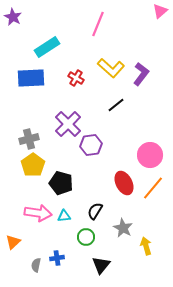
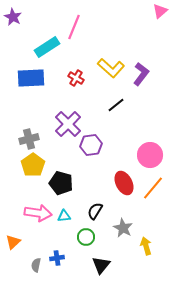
pink line: moved 24 px left, 3 px down
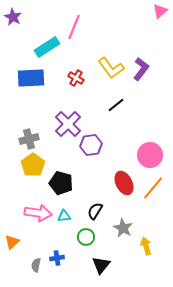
yellow L-shape: rotated 12 degrees clockwise
purple L-shape: moved 5 px up
orange triangle: moved 1 px left
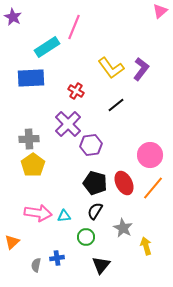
red cross: moved 13 px down
gray cross: rotated 12 degrees clockwise
black pentagon: moved 34 px right
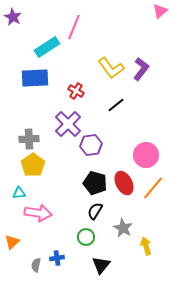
blue rectangle: moved 4 px right
pink circle: moved 4 px left
cyan triangle: moved 45 px left, 23 px up
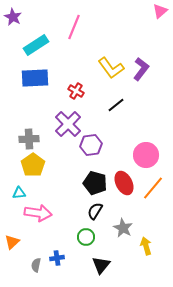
cyan rectangle: moved 11 px left, 2 px up
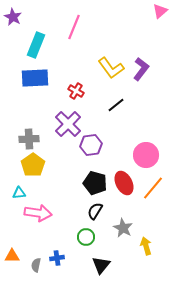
cyan rectangle: rotated 35 degrees counterclockwise
orange triangle: moved 14 px down; rotated 42 degrees clockwise
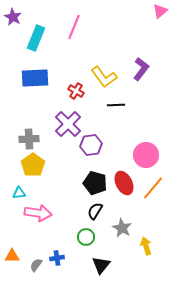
cyan rectangle: moved 7 px up
yellow L-shape: moved 7 px left, 9 px down
black line: rotated 36 degrees clockwise
gray star: moved 1 px left
gray semicircle: rotated 24 degrees clockwise
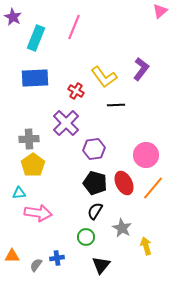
purple cross: moved 2 px left, 1 px up
purple hexagon: moved 3 px right, 4 px down
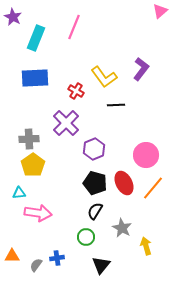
purple hexagon: rotated 15 degrees counterclockwise
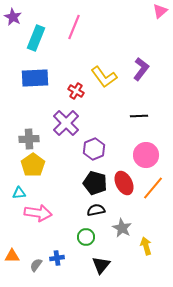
black line: moved 23 px right, 11 px down
black semicircle: moved 1 px right, 1 px up; rotated 48 degrees clockwise
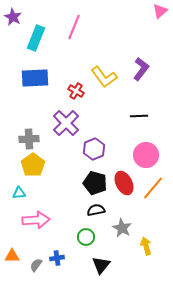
pink arrow: moved 2 px left, 7 px down; rotated 12 degrees counterclockwise
